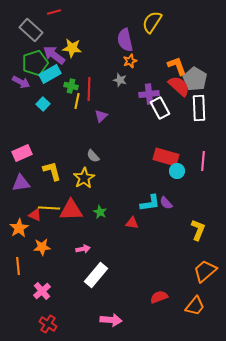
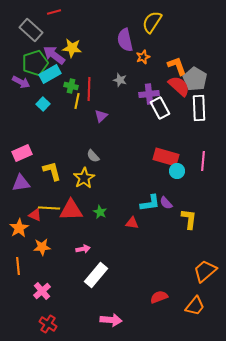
orange star at (130, 61): moved 13 px right, 4 px up
yellow L-shape at (198, 230): moved 9 px left, 11 px up; rotated 15 degrees counterclockwise
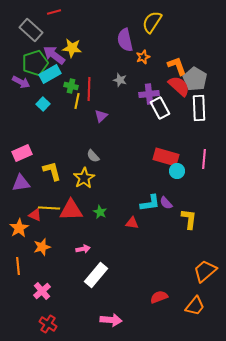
pink line at (203, 161): moved 1 px right, 2 px up
orange star at (42, 247): rotated 12 degrees counterclockwise
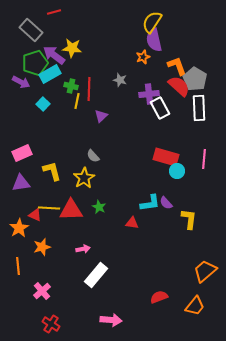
purple semicircle at (125, 40): moved 29 px right
green star at (100, 212): moved 1 px left, 5 px up
red cross at (48, 324): moved 3 px right
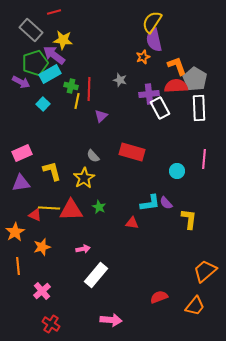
yellow star at (72, 48): moved 9 px left, 8 px up
red semicircle at (179, 86): moved 3 px left; rotated 45 degrees counterclockwise
red rectangle at (166, 157): moved 34 px left, 5 px up
orange star at (19, 228): moved 4 px left, 4 px down
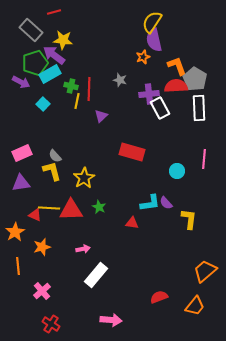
gray semicircle at (93, 156): moved 38 px left
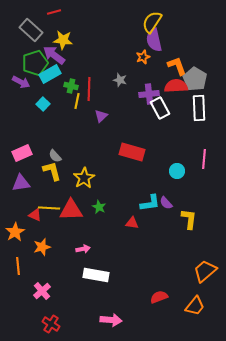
white rectangle at (96, 275): rotated 60 degrees clockwise
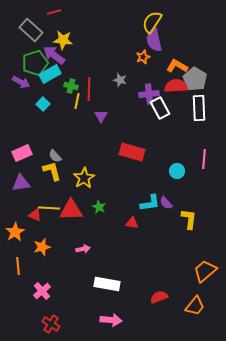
orange L-shape at (177, 66): rotated 40 degrees counterclockwise
purple triangle at (101, 116): rotated 16 degrees counterclockwise
white rectangle at (96, 275): moved 11 px right, 9 px down
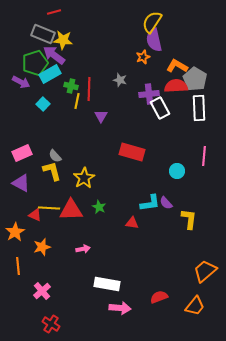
gray rectangle at (31, 30): moved 12 px right, 4 px down; rotated 20 degrees counterclockwise
pink line at (204, 159): moved 3 px up
purple triangle at (21, 183): rotated 36 degrees clockwise
pink arrow at (111, 320): moved 9 px right, 12 px up
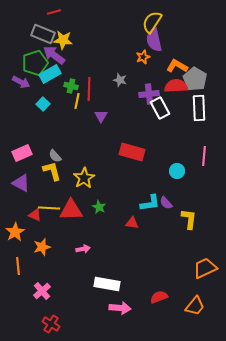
orange trapezoid at (205, 271): moved 3 px up; rotated 15 degrees clockwise
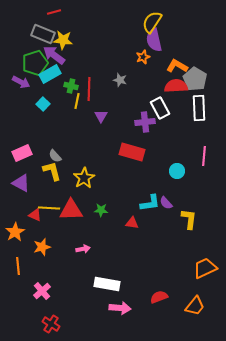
purple cross at (149, 94): moved 4 px left, 28 px down
green star at (99, 207): moved 2 px right, 3 px down; rotated 24 degrees counterclockwise
